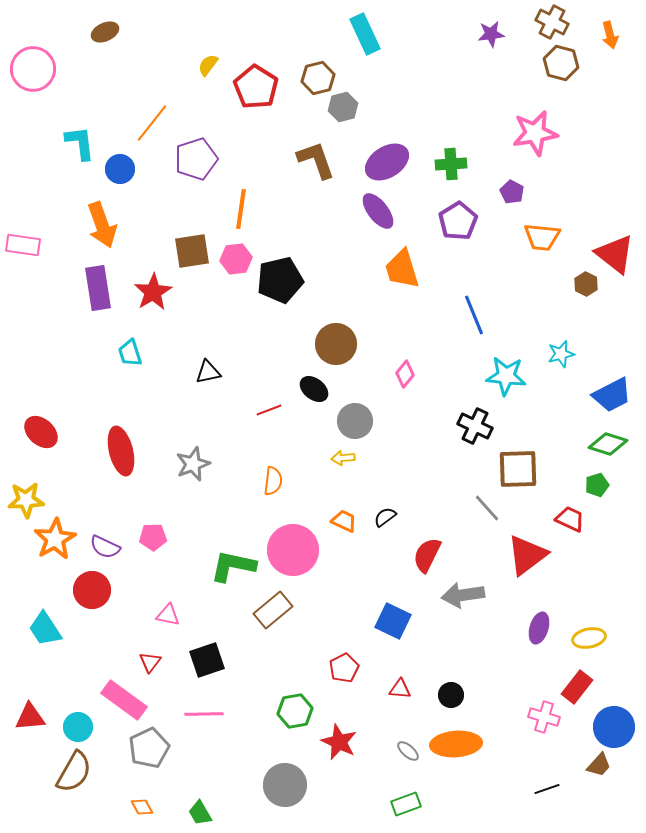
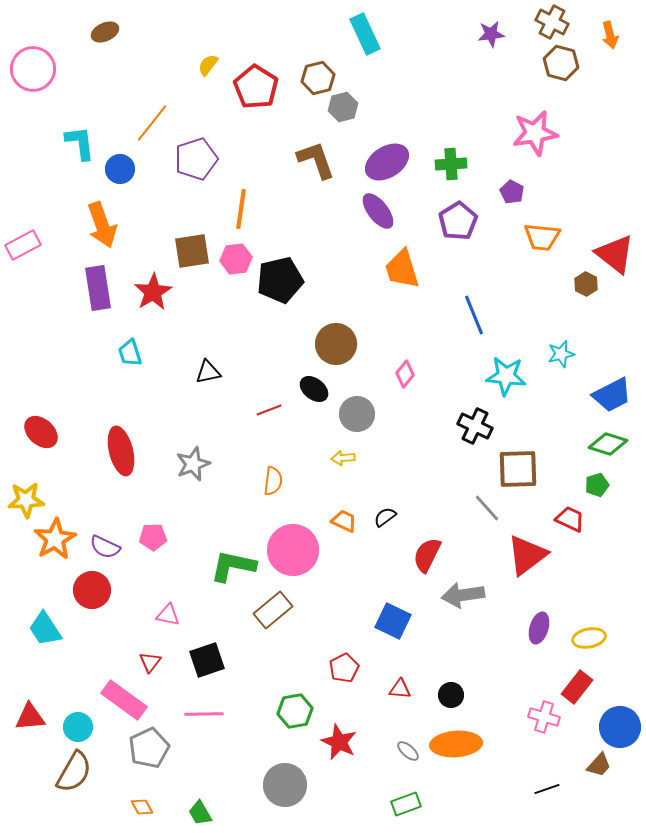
pink rectangle at (23, 245): rotated 36 degrees counterclockwise
gray circle at (355, 421): moved 2 px right, 7 px up
blue circle at (614, 727): moved 6 px right
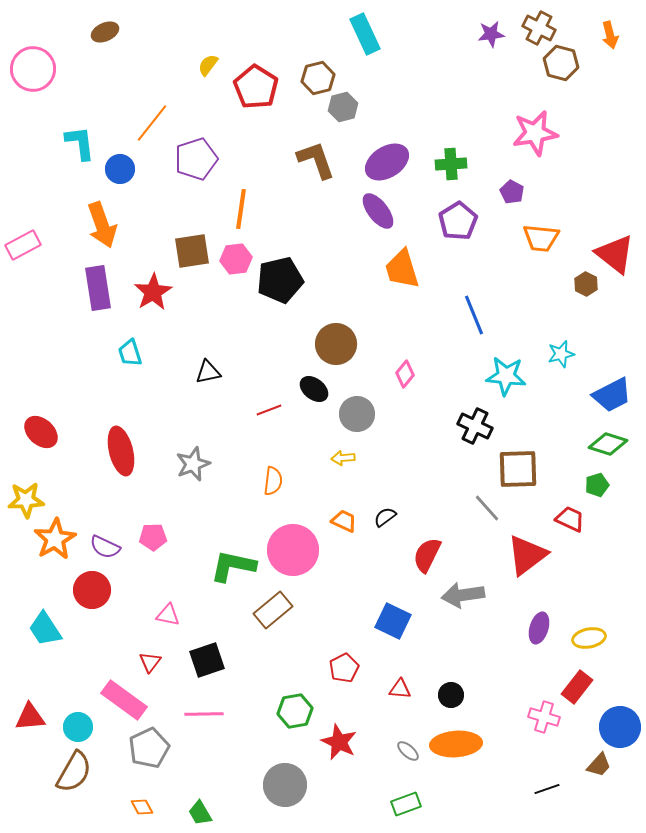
brown cross at (552, 22): moved 13 px left, 6 px down
orange trapezoid at (542, 237): moved 1 px left, 1 px down
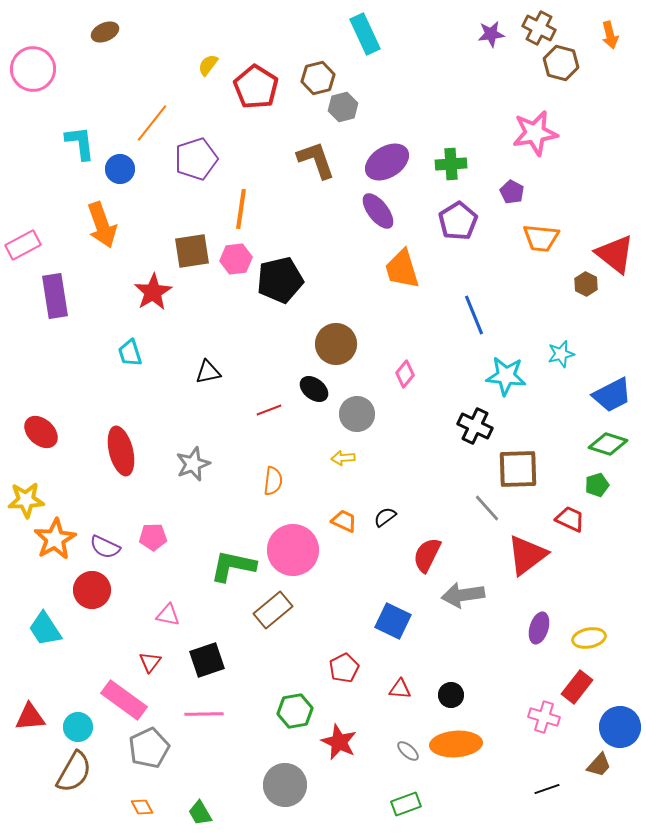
purple rectangle at (98, 288): moved 43 px left, 8 px down
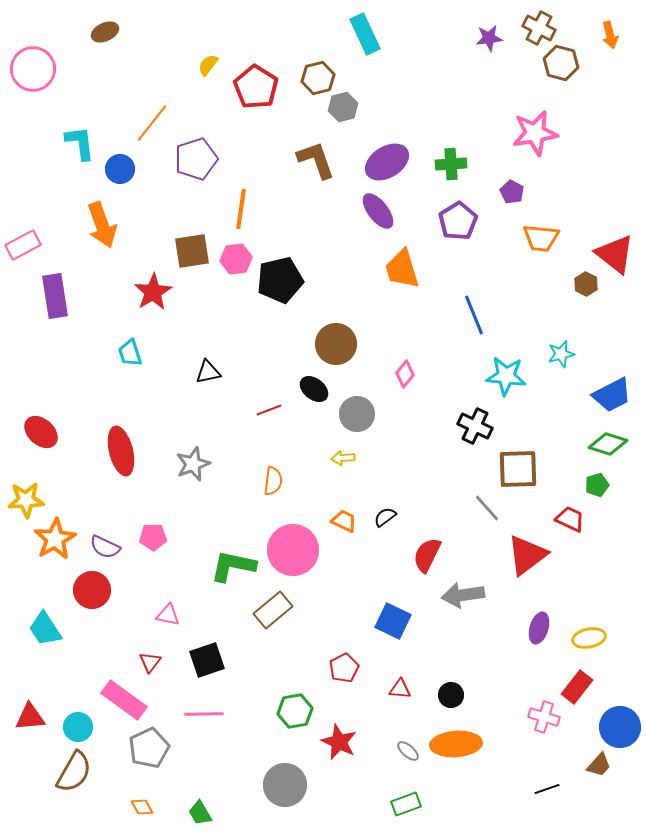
purple star at (491, 34): moved 2 px left, 4 px down
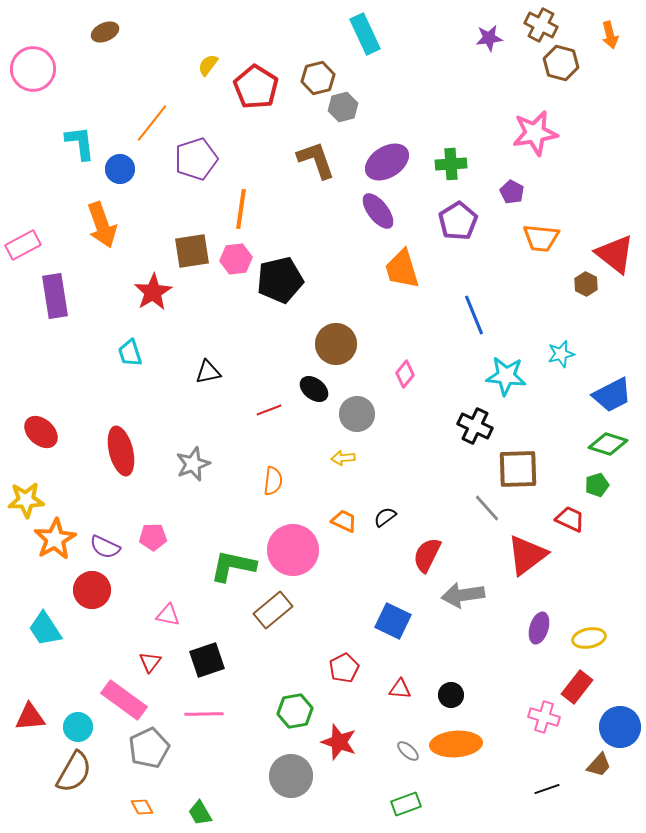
brown cross at (539, 28): moved 2 px right, 3 px up
red star at (339, 742): rotated 6 degrees counterclockwise
gray circle at (285, 785): moved 6 px right, 9 px up
